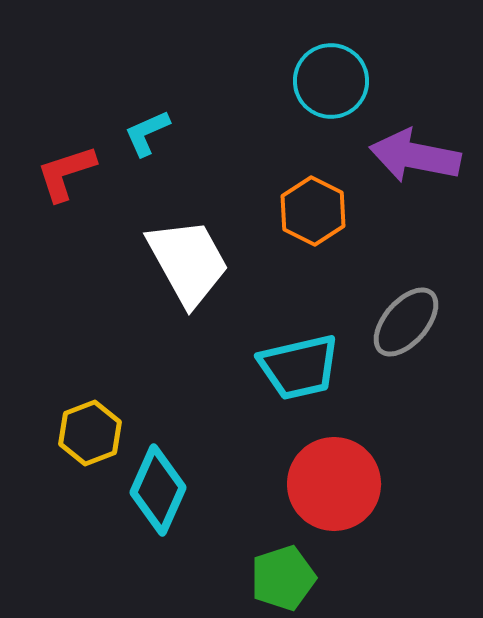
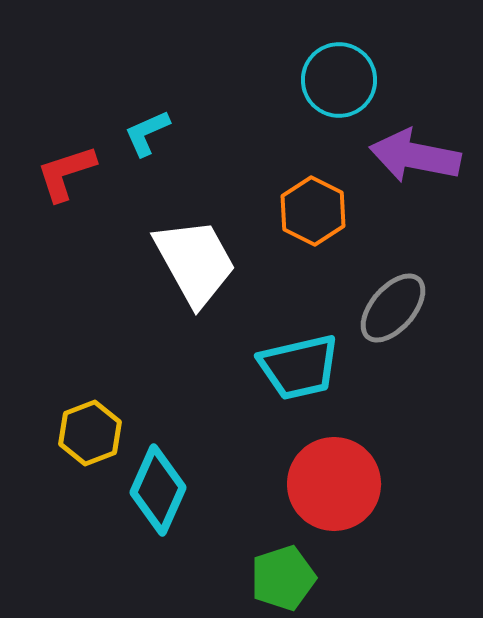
cyan circle: moved 8 px right, 1 px up
white trapezoid: moved 7 px right
gray ellipse: moved 13 px left, 14 px up
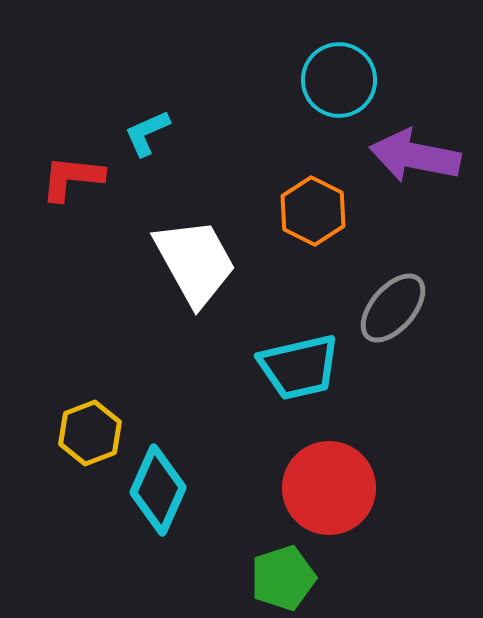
red L-shape: moved 6 px right, 5 px down; rotated 24 degrees clockwise
red circle: moved 5 px left, 4 px down
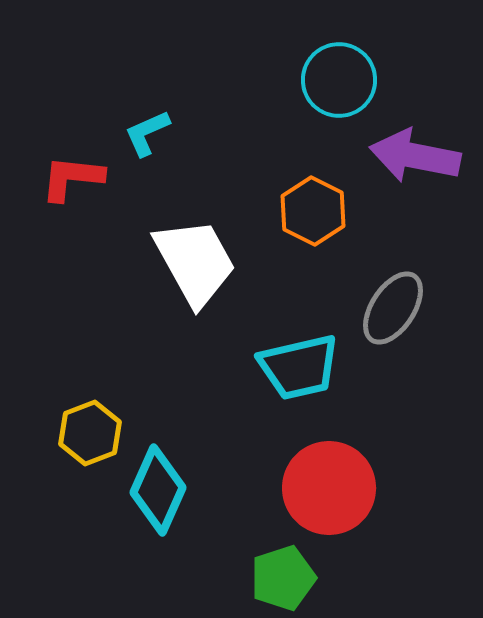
gray ellipse: rotated 8 degrees counterclockwise
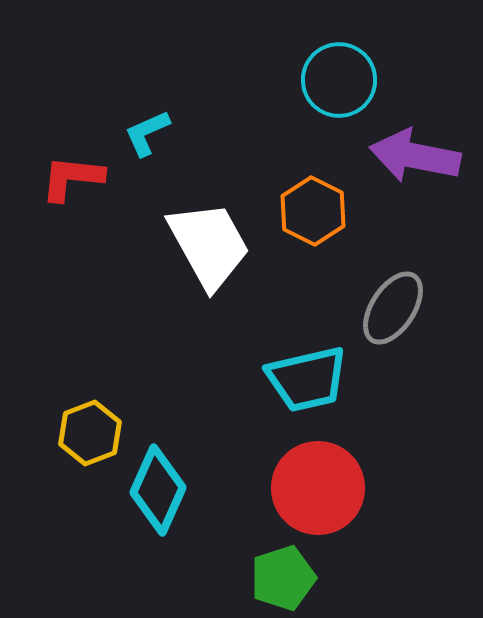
white trapezoid: moved 14 px right, 17 px up
cyan trapezoid: moved 8 px right, 12 px down
red circle: moved 11 px left
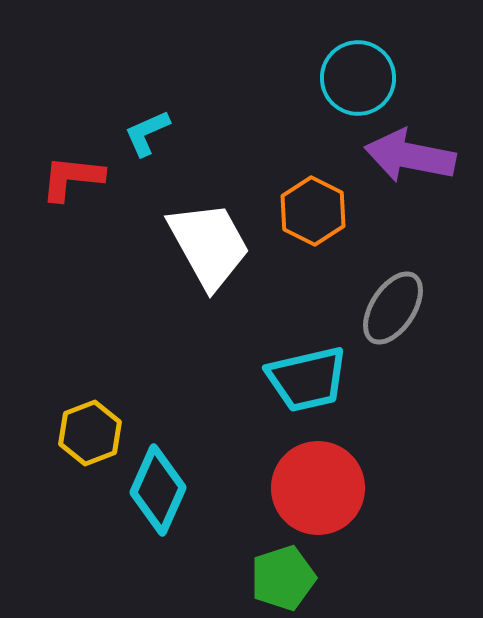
cyan circle: moved 19 px right, 2 px up
purple arrow: moved 5 px left
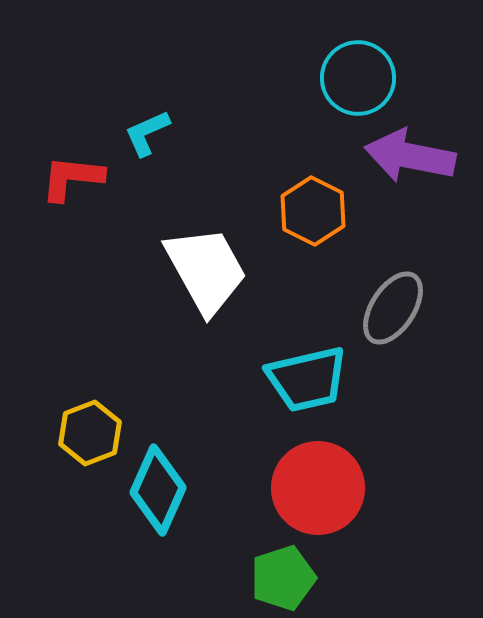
white trapezoid: moved 3 px left, 25 px down
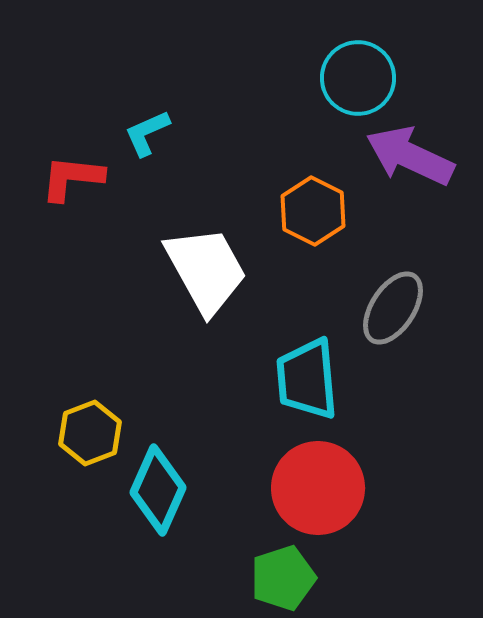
purple arrow: rotated 14 degrees clockwise
cyan trapezoid: rotated 98 degrees clockwise
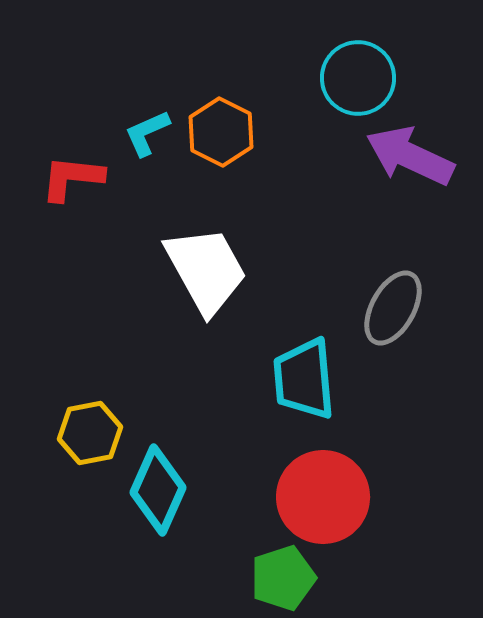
orange hexagon: moved 92 px left, 79 px up
gray ellipse: rotated 4 degrees counterclockwise
cyan trapezoid: moved 3 px left
yellow hexagon: rotated 10 degrees clockwise
red circle: moved 5 px right, 9 px down
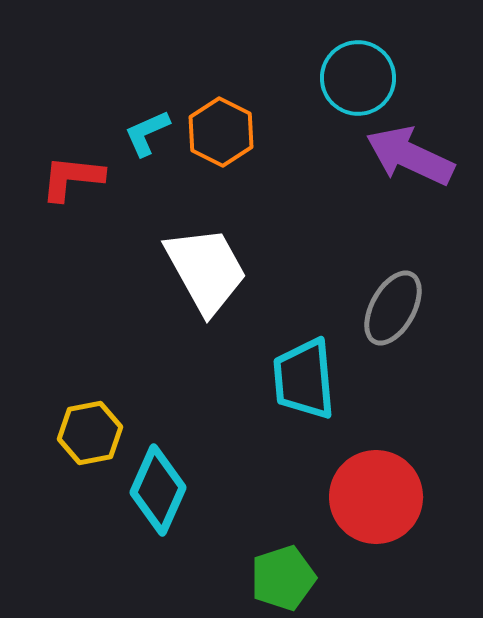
red circle: moved 53 px right
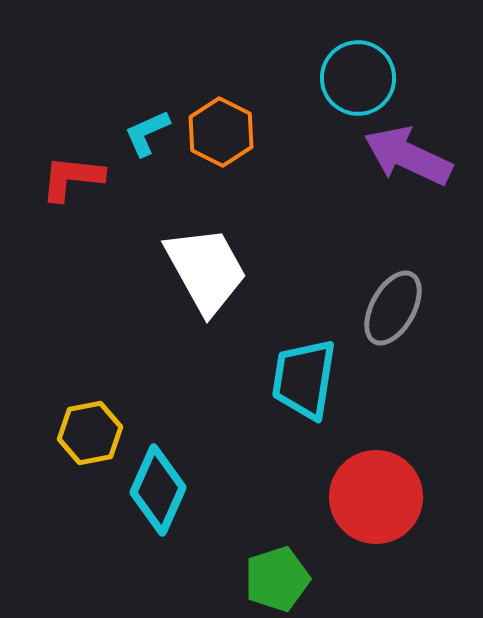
purple arrow: moved 2 px left
cyan trapezoid: rotated 14 degrees clockwise
green pentagon: moved 6 px left, 1 px down
